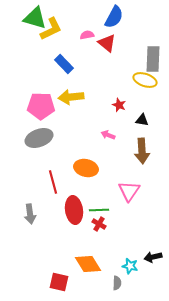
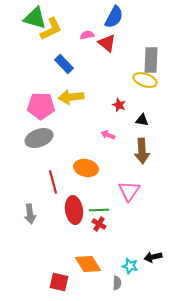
gray rectangle: moved 2 px left, 1 px down
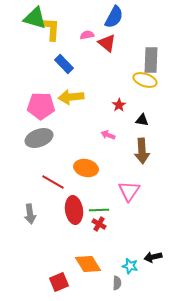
yellow L-shape: rotated 60 degrees counterclockwise
red star: rotated 16 degrees clockwise
red line: rotated 45 degrees counterclockwise
red square: rotated 36 degrees counterclockwise
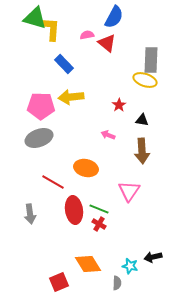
green line: moved 1 px up; rotated 24 degrees clockwise
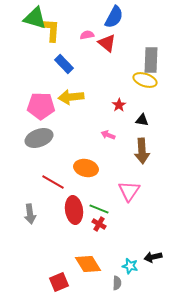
yellow L-shape: moved 1 px down
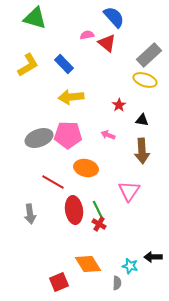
blue semicircle: rotated 70 degrees counterclockwise
yellow L-shape: moved 23 px left, 35 px down; rotated 55 degrees clockwise
gray rectangle: moved 2 px left, 5 px up; rotated 45 degrees clockwise
pink pentagon: moved 27 px right, 29 px down
green line: moved 1 px left, 1 px down; rotated 42 degrees clockwise
black arrow: rotated 12 degrees clockwise
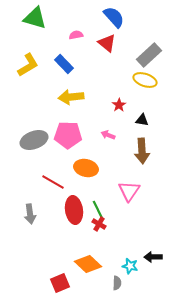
pink semicircle: moved 11 px left
gray ellipse: moved 5 px left, 2 px down
orange diamond: rotated 16 degrees counterclockwise
red square: moved 1 px right, 1 px down
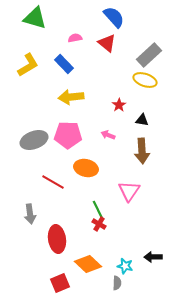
pink semicircle: moved 1 px left, 3 px down
red ellipse: moved 17 px left, 29 px down
cyan star: moved 5 px left
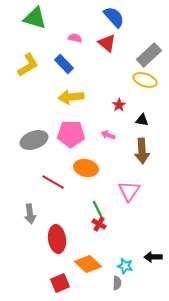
pink semicircle: rotated 24 degrees clockwise
pink pentagon: moved 3 px right, 1 px up
